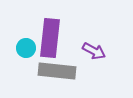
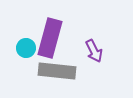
purple rectangle: rotated 9 degrees clockwise
purple arrow: rotated 35 degrees clockwise
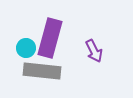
gray rectangle: moved 15 px left
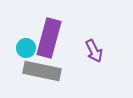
purple rectangle: moved 1 px left
gray rectangle: rotated 6 degrees clockwise
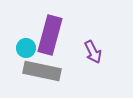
purple rectangle: moved 1 px right, 3 px up
purple arrow: moved 1 px left, 1 px down
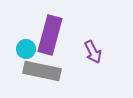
cyan circle: moved 1 px down
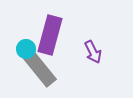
gray rectangle: moved 2 px left, 2 px up; rotated 39 degrees clockwise
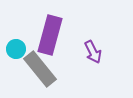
cyan circle: moved 10 px left
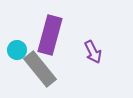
cyan circle: moved 1 px right, 1 px down
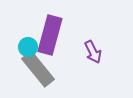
cyan circle: moved 11 px right, 3 px up
gray rectangle: moved 2 px left
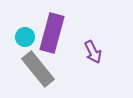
purple rectangle: moved 2 px right, 2 px up
cyan circle: moved 3 px left, 10 px up
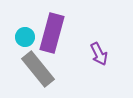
purple arrow: moved 6 px right, 2 px down
